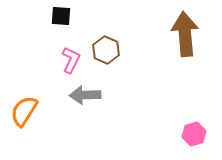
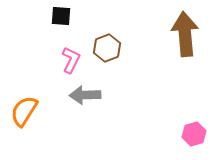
brown hexagon: moved 1 px right, 2 px up; rotated 16 degrees clockwise
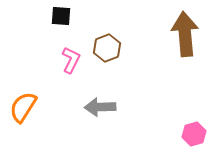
gray arrow: moved 15 px right, 12 px down
orange semicircle: moved 1 px left, 4 px up
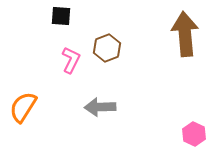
pink hexagon: rotated 20 degrees counterclockwise
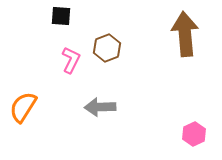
pink hexagon: rotated 10 degrees clockwise
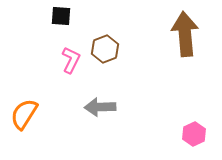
brown hexagon: moved 2 px left, 1 px down
orange semicircle: moved 1 px right, 7 px down
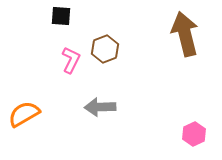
brown arrow: rotated 9 degrees counterclockwise
orange semicircle: rotated 28 degrees clockwise
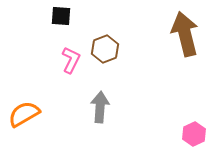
gray arrow: rotated 96 degrees clockwise
